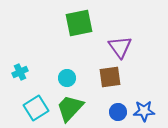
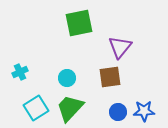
purple triangle: rotated 15 degrees clockwise
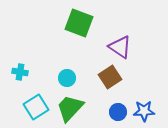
green square: rotated 32 degrees clockwise
purple triangle: rotated 35 degrees counterclockwise
cyan cross: rotated 35 degrees clockwise
brown square: rotated 25 degrees counterclockwise
cyan square: moved 1 px up
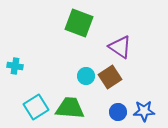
cyan cross: moved 5 px left, 6 px up
cyan circle: moved 19 px right, 2 px up
green trapezoid: rotated 52 degrees clockwise
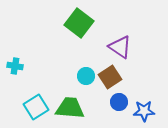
green square: rotated 16 degrees clockwise
blue circle: moved 1 px right, 10 px up
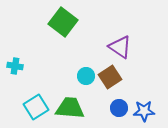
green square: moved 16 px left, 1 px up
blue circle: moved 6 px down
